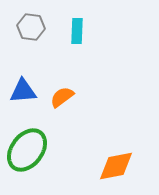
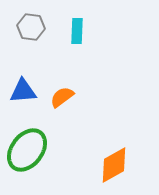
orange diamond: moved 2 px left, 1 px up; rotated 18 degrees counterclockwise
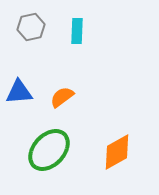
gray hexagon: rotated 20 degrees counterclockwise
blue triangle: moved 4 px left, 1 px down
green ellipse: moved 22 px right; rotated 6 degrees clockwise
orange diamond: moved 3 px right, 13 px up
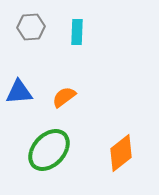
gray hexagon: rotated 8 degrees clockwise
cyan rectangle: moved 1 px down
orange semicircle: moved 2 px right
orange diamond: moved 4 px right, 1 px down; rotated 9 degrees counterclockwise
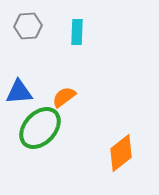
gray hexagon: moved 3 px left, 1 px up
green ellipse: moved 9 px left, 22 px up
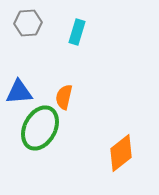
gray hexagon: moved 3 px up
cyan rectangle: rotated 15 degrees clockwise
orange semicircle: rotated 40 degrees counterclockwise
green ellipse: rotated 15 degrees counterclockwise
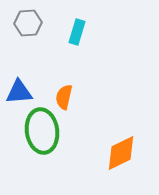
green ellipse: moved 2 px right, 3 px down; rotated 36 degrees counterclockwise
orange diamond: rotated 12 degrees clockwise
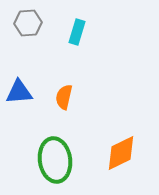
green ellipse: moved 13 px right, 29 px down
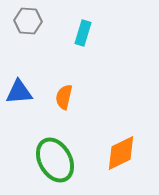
gray hexagon: moved 2 px up; rotated 8 degrees clockwise
cyan rectangle: moved 6 px right, 1 px down
green ellipse: rotated 21 degrees counterclockwise
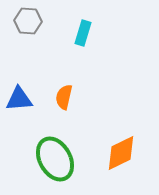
blue triangle: moved 7 px down
green ellipse: moved 1 px up
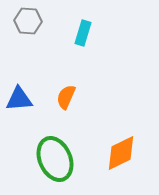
orange semicircle: moved 2 px right; rotated 10 degrees clockwise
green ellipse: rotated 6 degrees clockwise
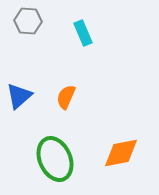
cyan rectangle: rotated 40 degrees counterclockwise
blue triangle: moved 3 px up; rotated 36 degrees counterclockwise
orange diamond: rotated 15 degrees clockwise
